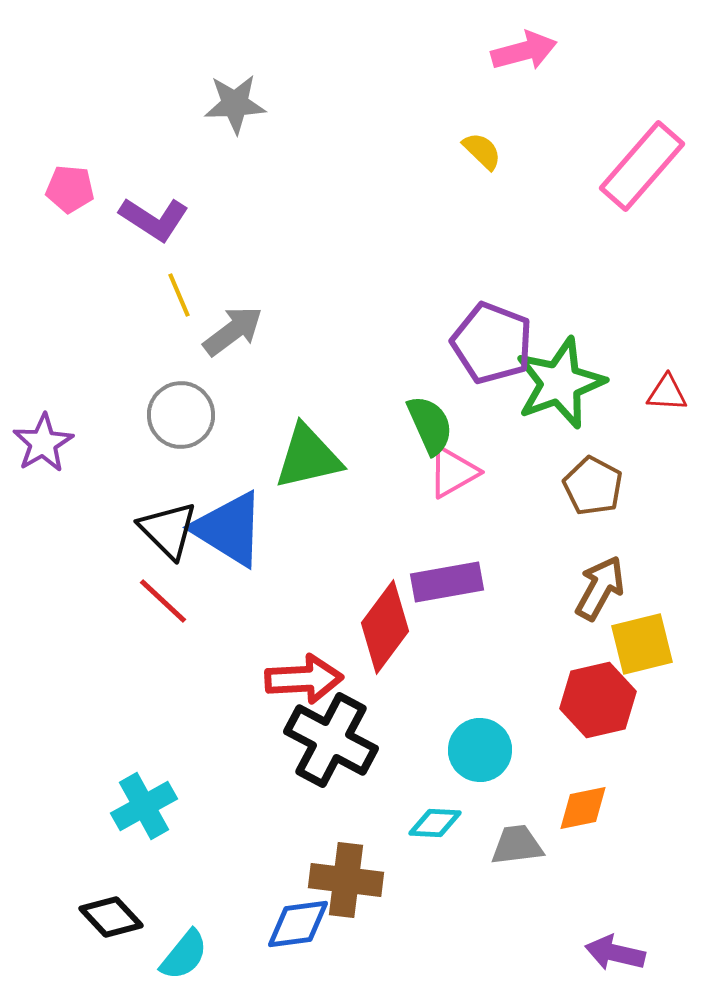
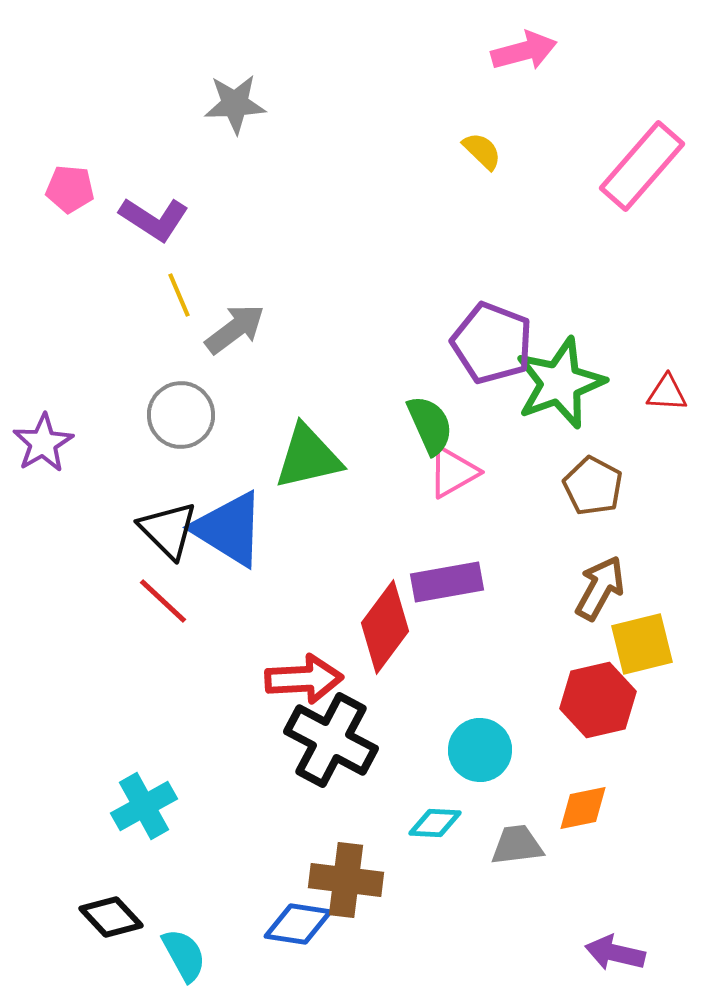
gray arrow: moved 2 px right, 2 px up
blue diamond: rotated 16 degrees clockwise
cyan semicircle: rotated 68 degrees counterclockwise
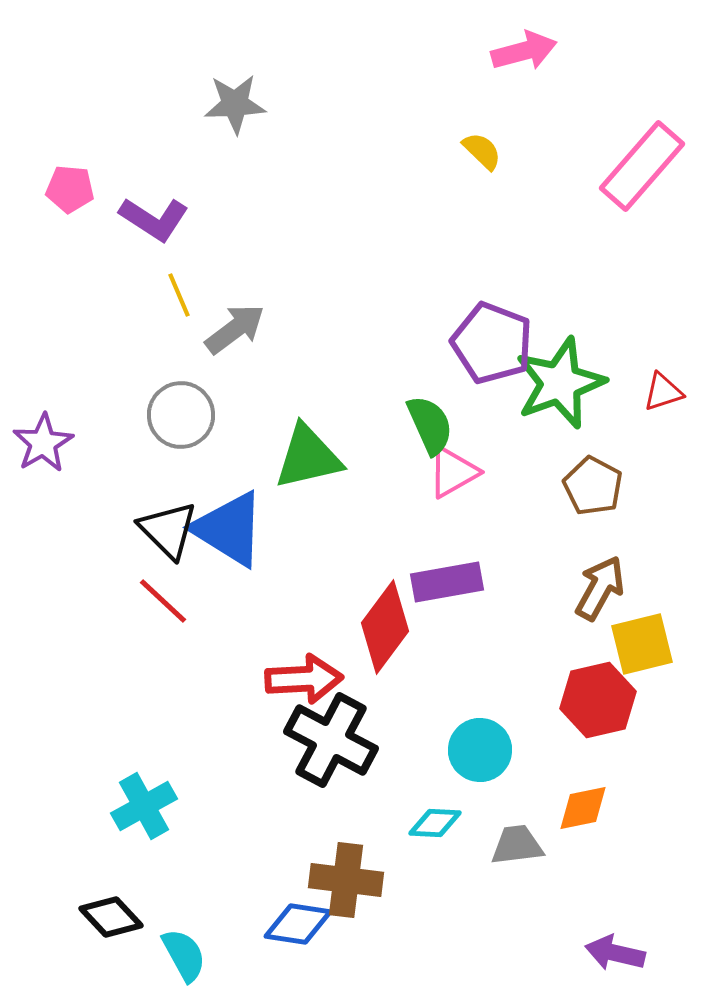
red triangle: moved 4 px left, 1 px up; rotated 21 degrees counterclockwise
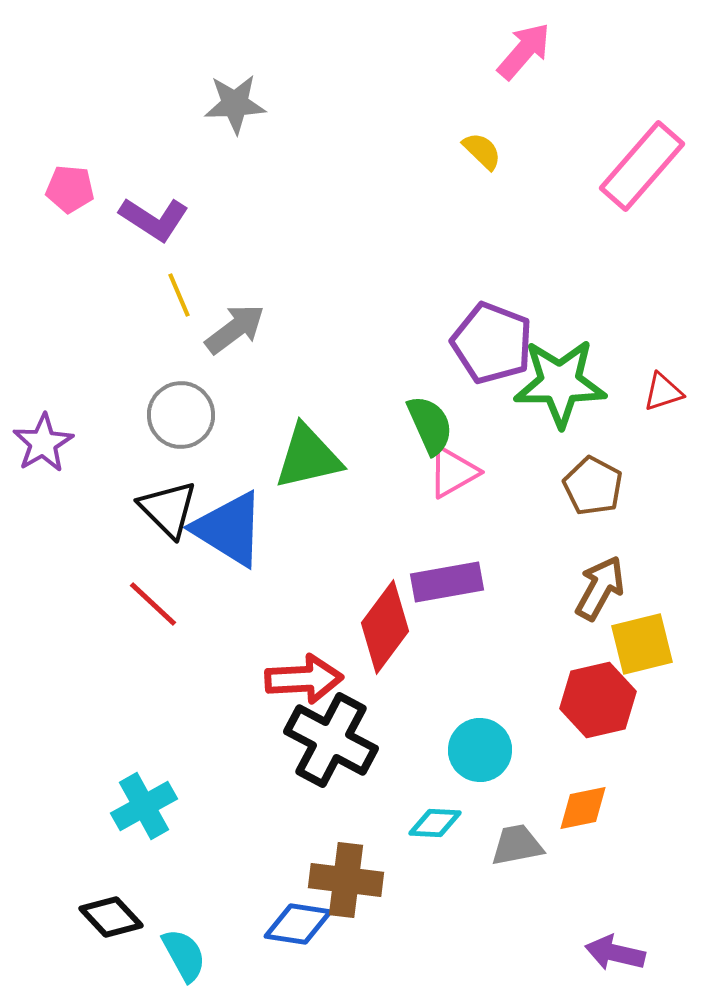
pink arrow: rotated 34 degrees counterclockwise
green star: rotated 20 degrees clockwise
black triangle: moved 21 px up
red line: moved 10 px left, 3 px down
gray trapezoid: rotated 4 degrees counterclockwise
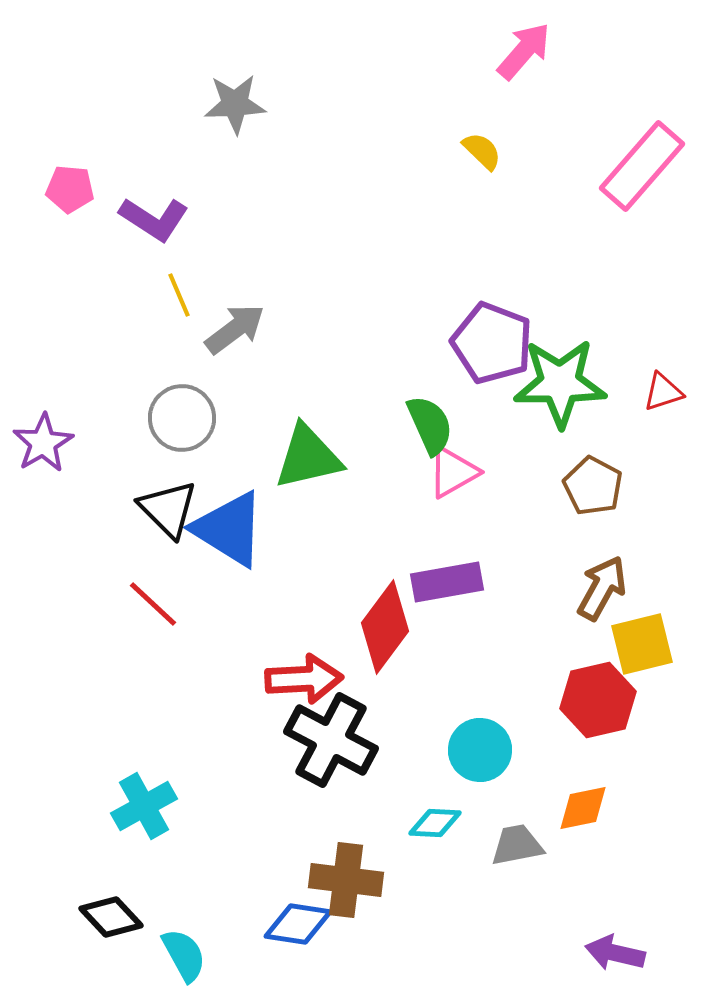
gray circle: moved 1 px right, 3 px down
brown arrow: moved 2 px right
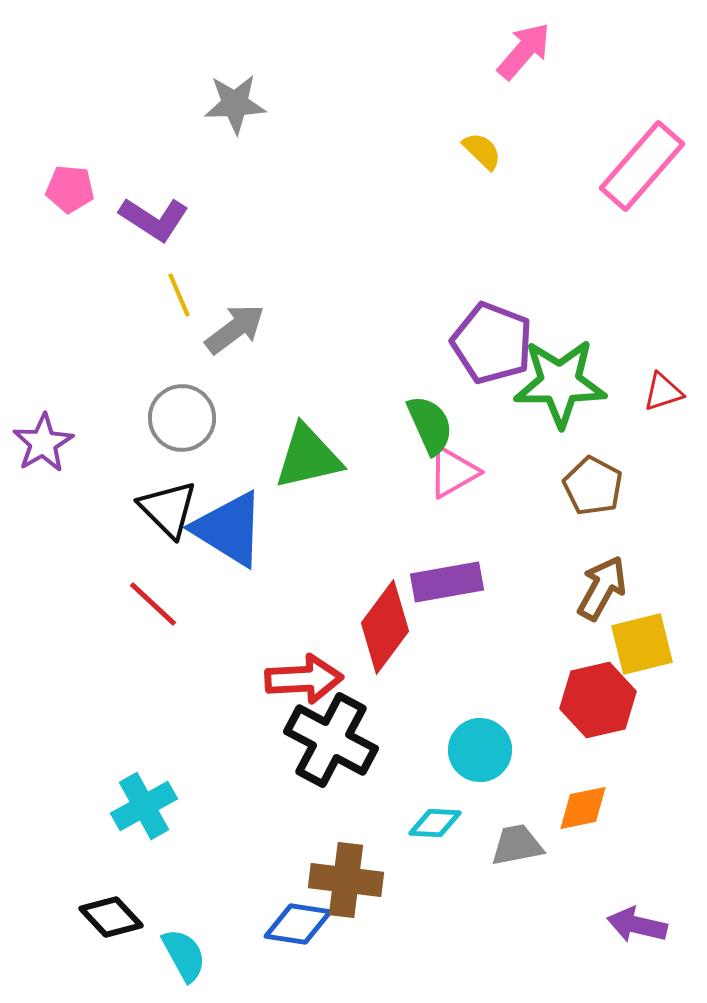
purple arrow: moved 22 px right, 28 px up
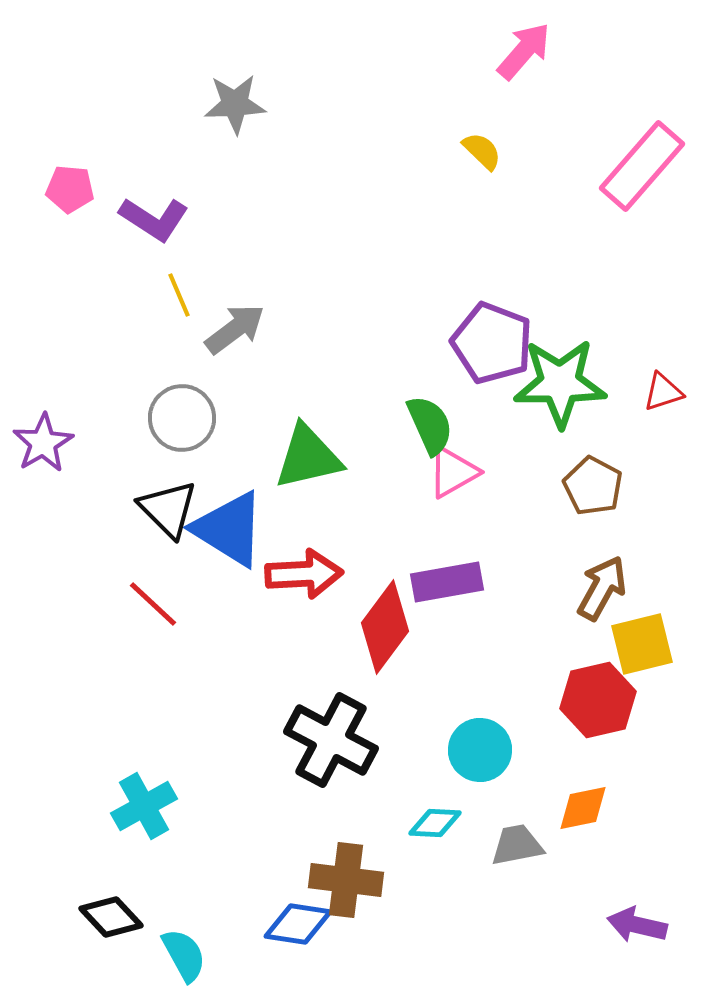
red arrow: moved 105 px up
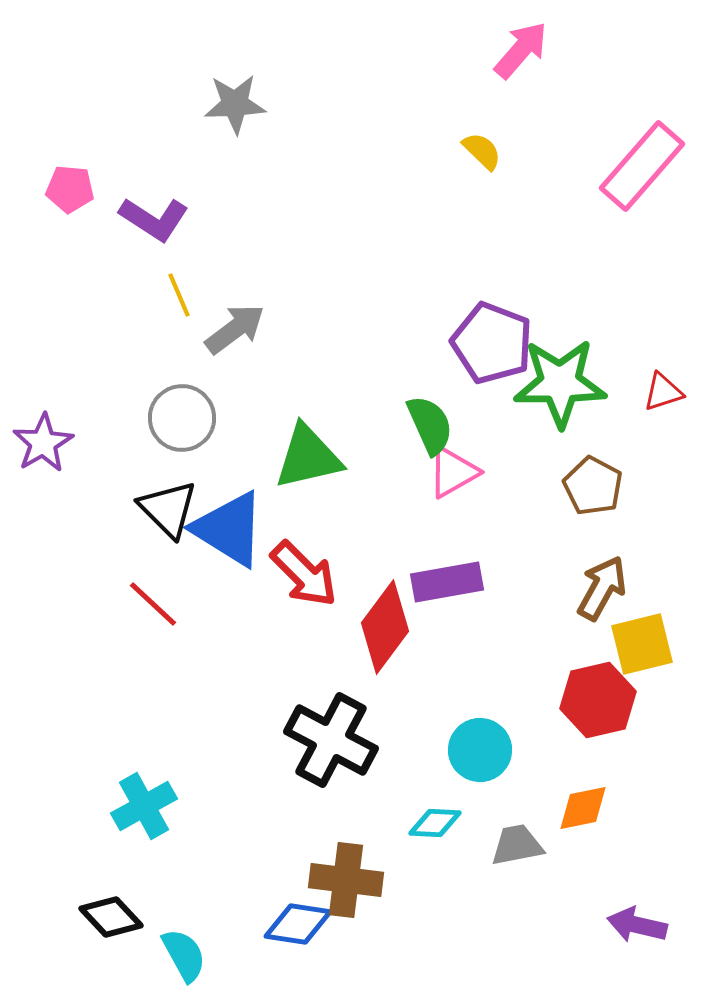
pink arrow: moved 3 px left, 1 px up
red arrow: rotated 48 degrees clockwise
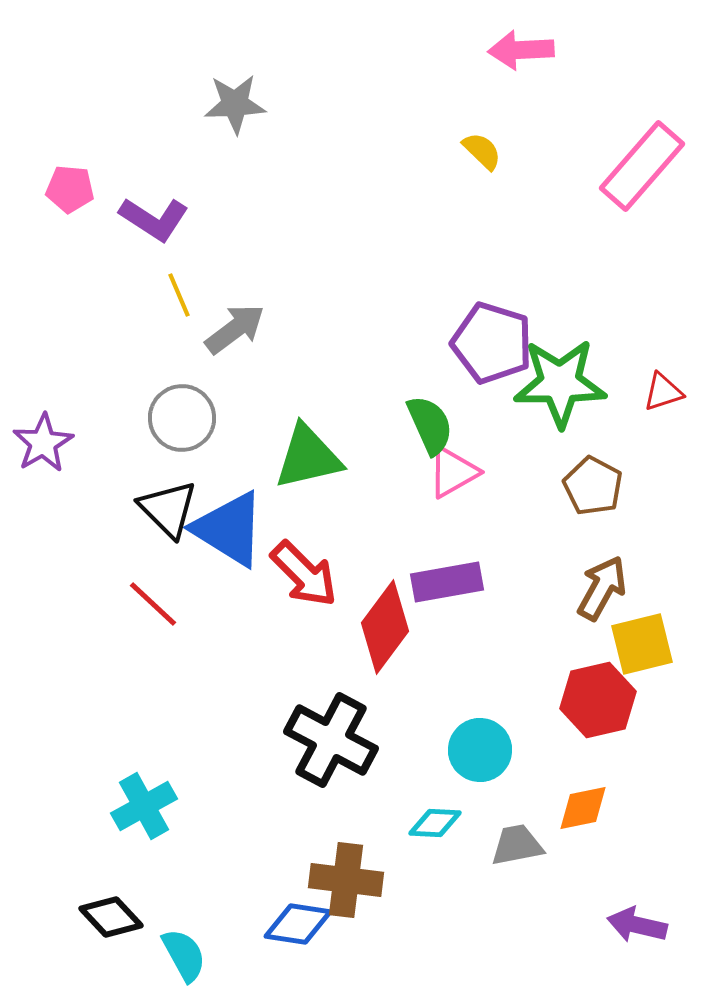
pink arrow: rotated 134 degrees counterclockwise
purple pentagon: rotated 4 degrees counterclockwise
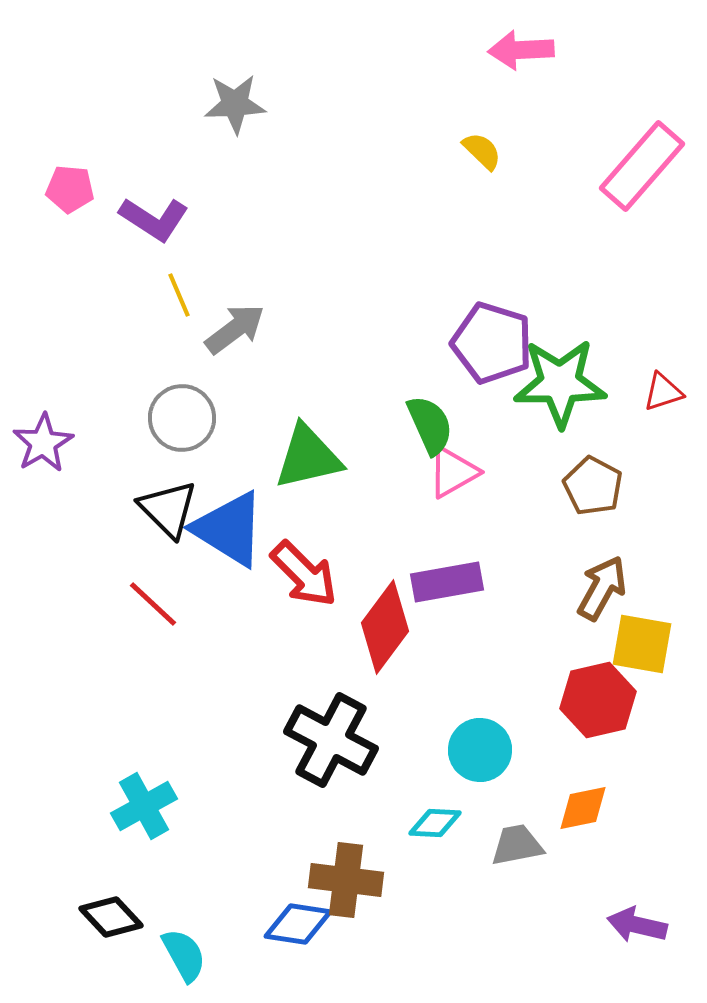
yellow square: rotated 24 degrees clockwise
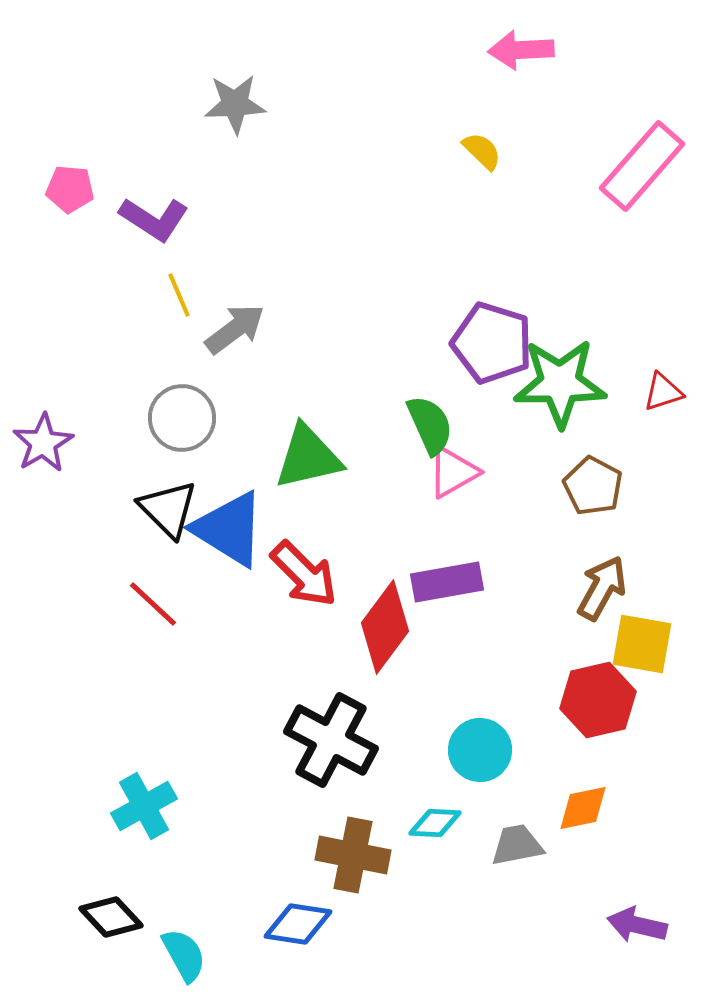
brown cross: moved 7 px right, 25 px up; rotated 4 degrees clockwise
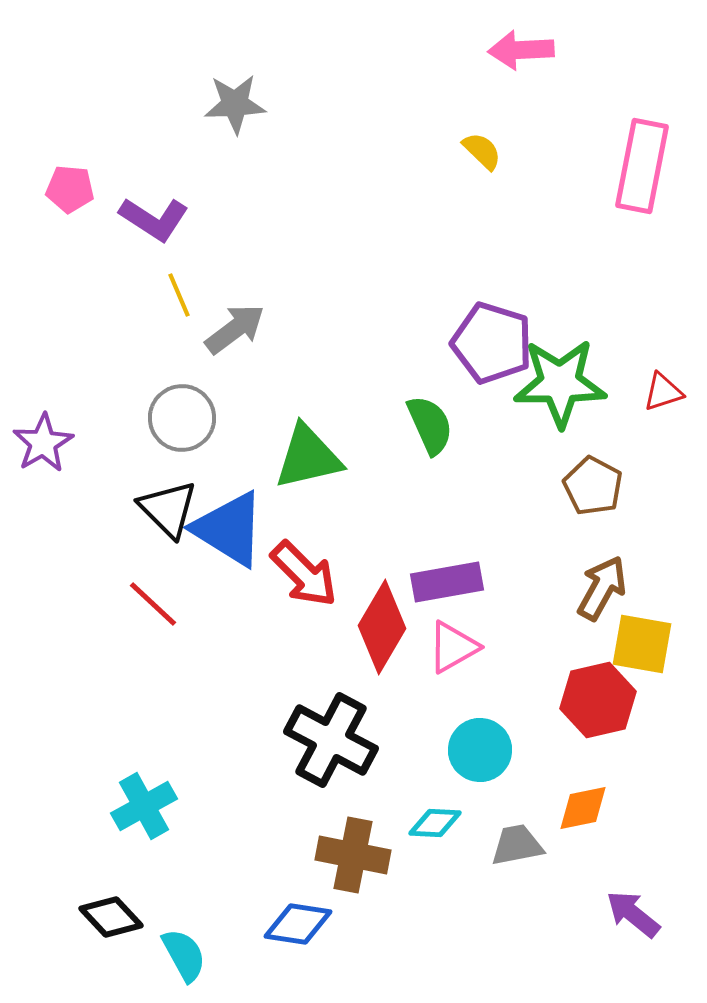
pink rectangle: rotated 30 degrees counterclockwise
pink triangle: moved 175 px down
red diamond: moved 3 px left; rotated 6 degrees counterclockwise
purple arrow: moved 4 px left, 11 px up; rotated 26 degrees clockwise
